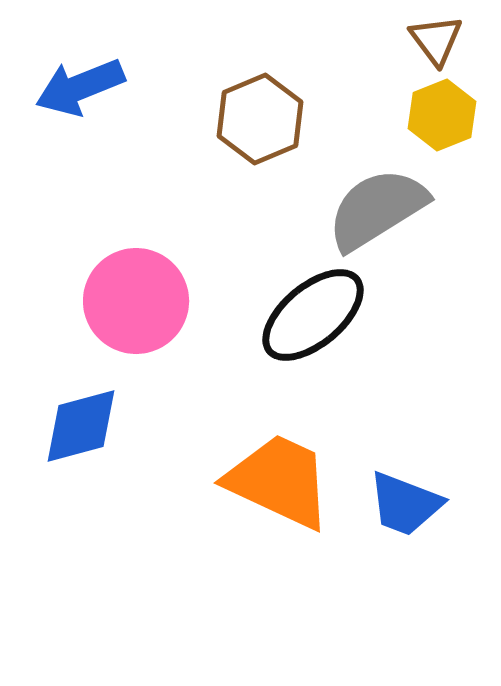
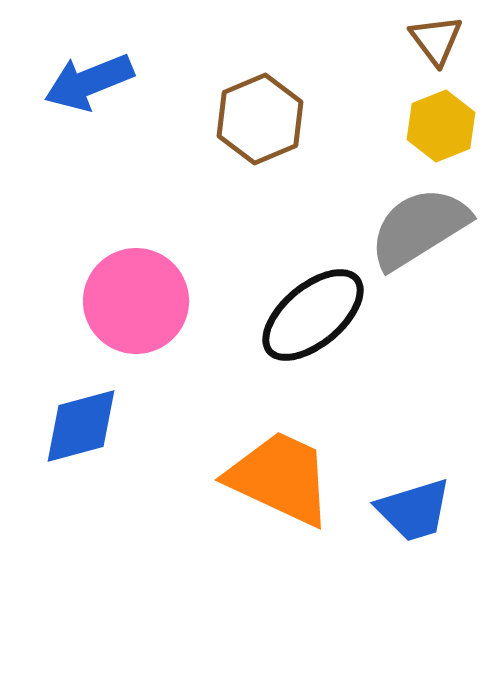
blue arrow: moved 9 px right, 5 px up
yellow hexagon: moved 1 px left, 11 px down
gray semicircle: moved 42 px right, 19 px down
orange trapezoid: moved 1 px right, 3 px up
blue trapezoid: moved 9 px right, 6 px down; rotated 38 degrees counterclockwise
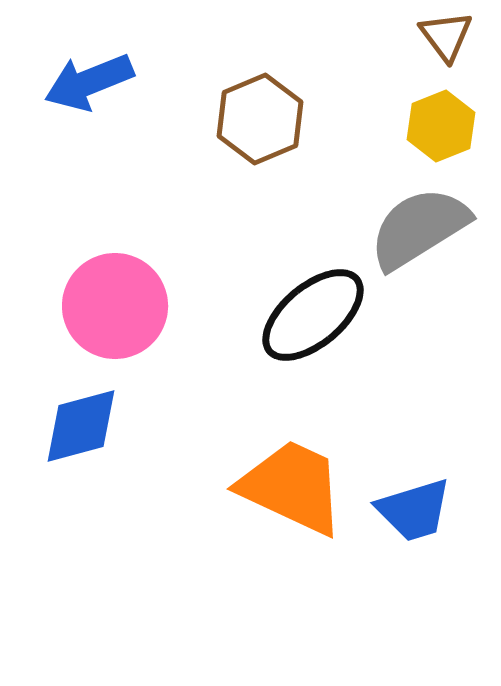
brown triangle: moved 10 px right, 4 px up
pink circle: moved 21 px left, 5 px down
orange trapezoid: moved 12 px right, 9 px down
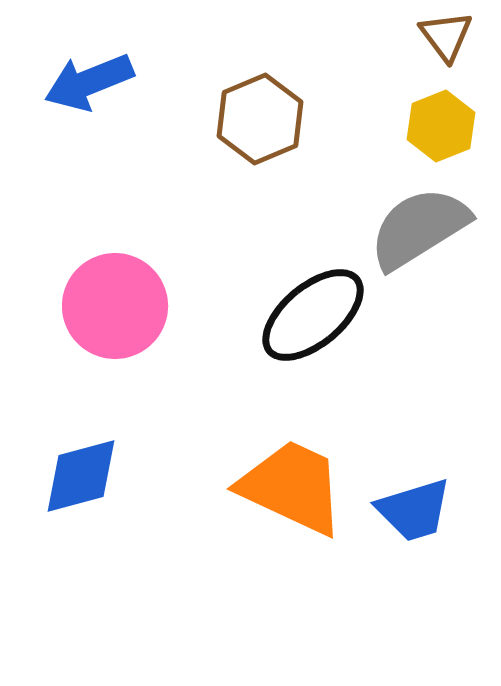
blue diamond: moved 50 px down
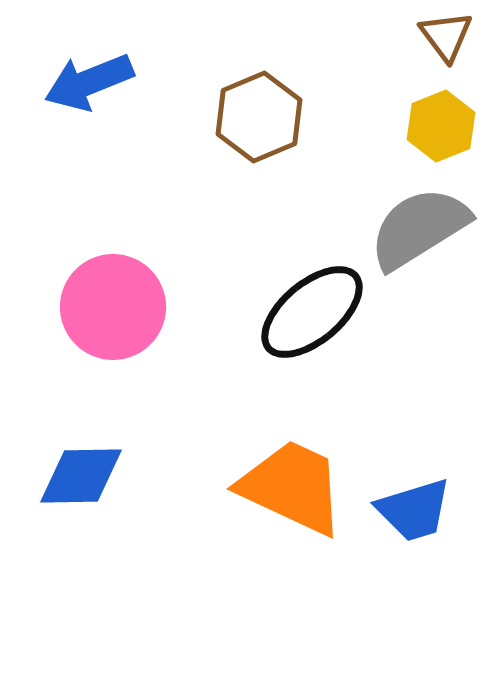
brown hexagon: moved 1 px left, 2 px up
pink circle: moved 2 px left, 1 px down
black ellipse: moved 1 px left, 3 px up
blue diamond: rotated 14 degrees clockwise
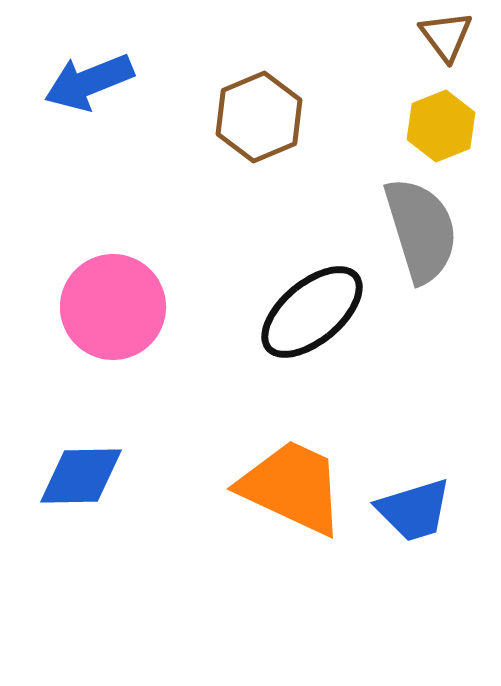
gray semicircle: moved 2 px right, 2 px down; rotated 105 degrees clockwise
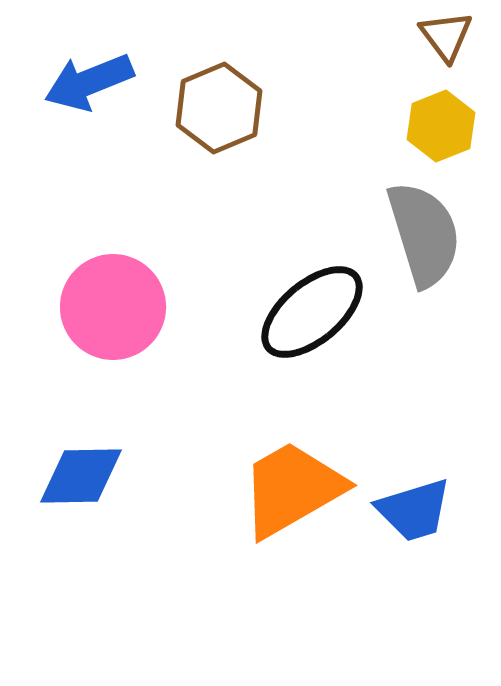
brown hexagon: moved 40 px left, 9 px up
gray semicircle: moved 3 px right, 4 px down
orange trapezoid: moved 2 px down; rotated 55 degrees counterclockwise
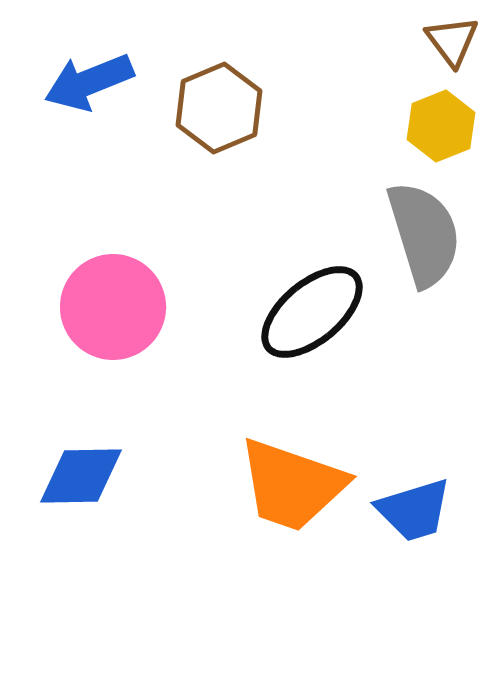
brown triangle: moved 6 px right, 5 px down
orange trapezoid: moved 4 px up; rotated 131 degrees counterclockwise
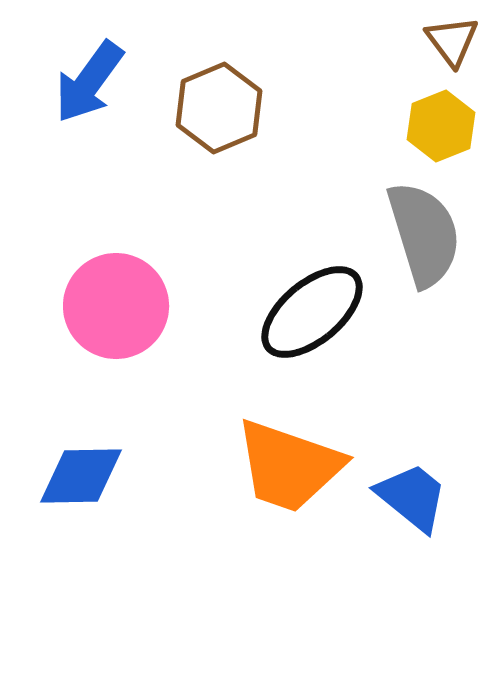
blue arrow: rotated 32 degrees counterclockwise
pink circle: moved 3 px right, 1 px up
orange trapezoid: moved 3 px left, 19 px up
blue trapezoid: moved 2 px left, 13 px up; rotated 124 degrees counterclockwise
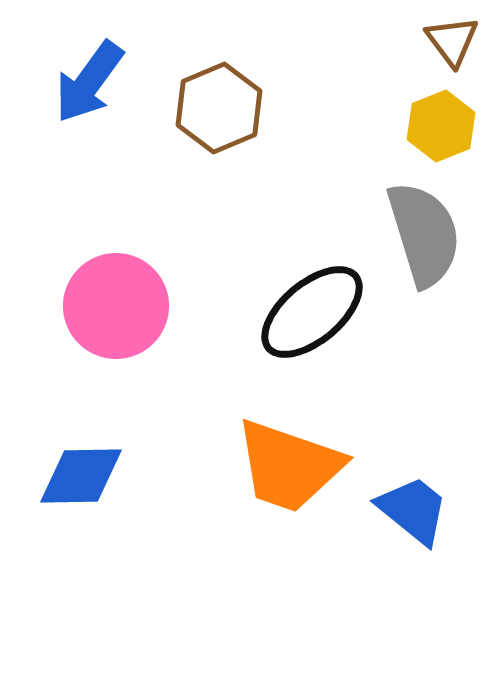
blue trapezoid: moved 1 px right, 13 px down
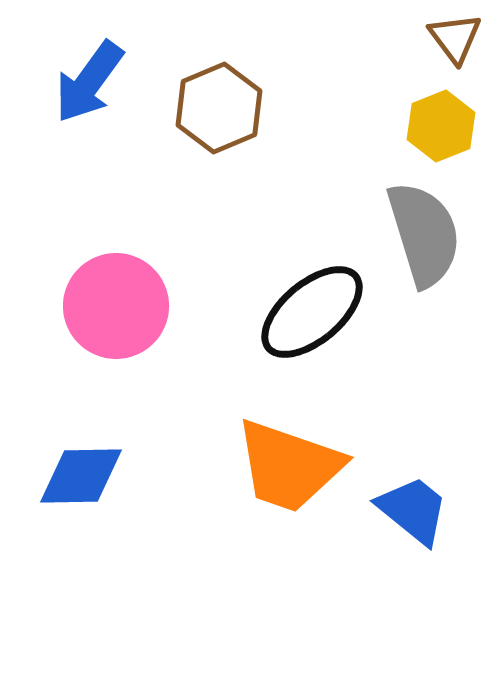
brown triangle: moved 3 px right, 3 px up
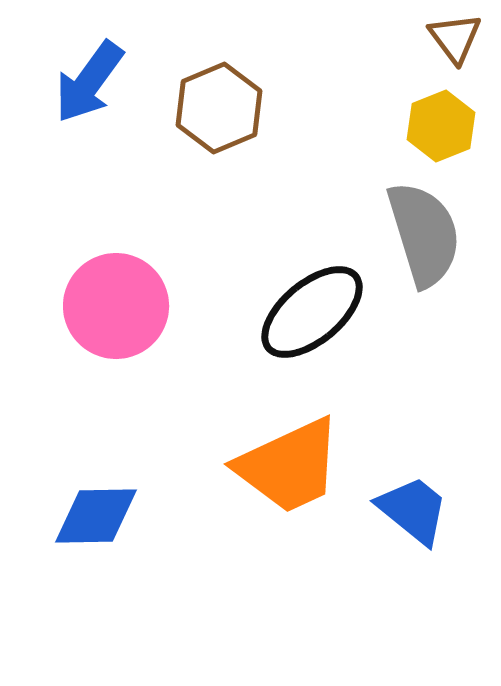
orange trapezoid: rotated 44 degrees counterclockwise
blue diamond: moved 15 px right, 40 px down
